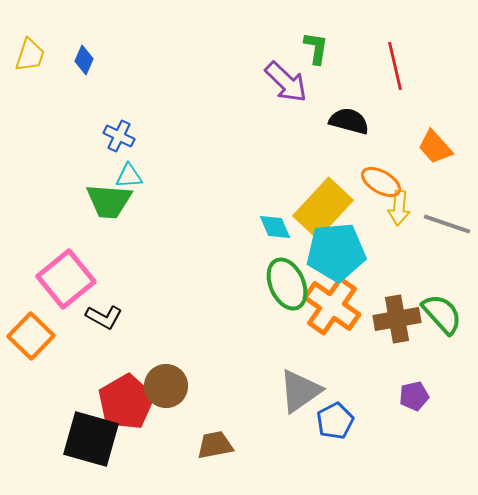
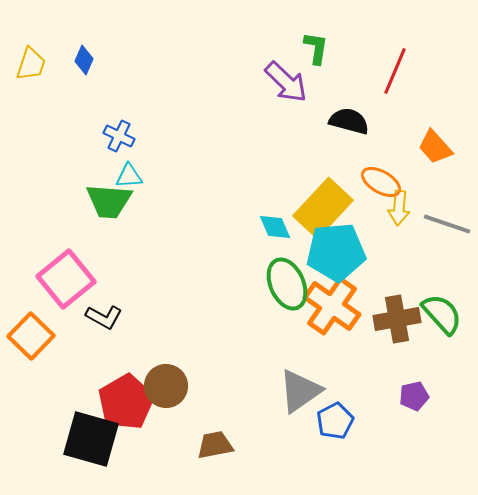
yellow trapezoid: moved 1 px right, 9 px down
red line: moved 5 px down; rotated 36 degrees clockwise
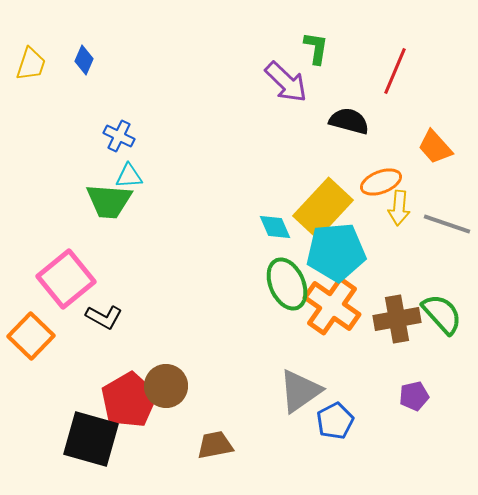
orange ellipse: rotated 51 degrees counterclockwise
red pentagon: moved 3 px right, 2 px up
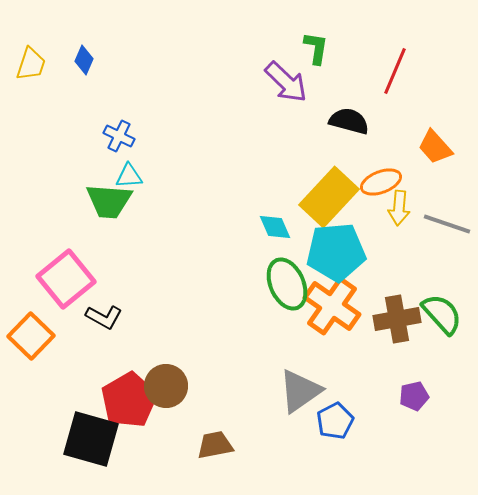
yellow rectangle: moved 6 px right, 11 px up
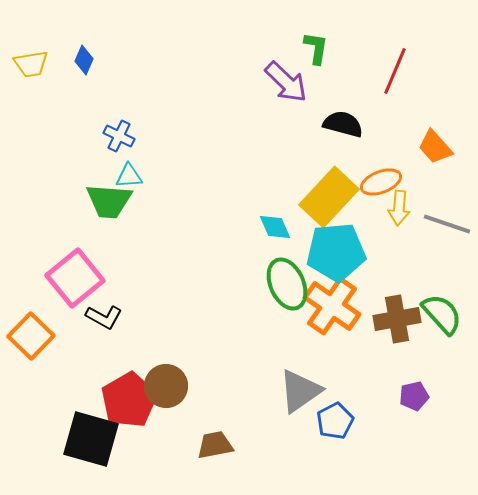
yellow trapezoid: rotated 63 degrees clockwise
black semicircle: moved 6 px left, 3 px down
pink square: moved 9 px right, 1 px up
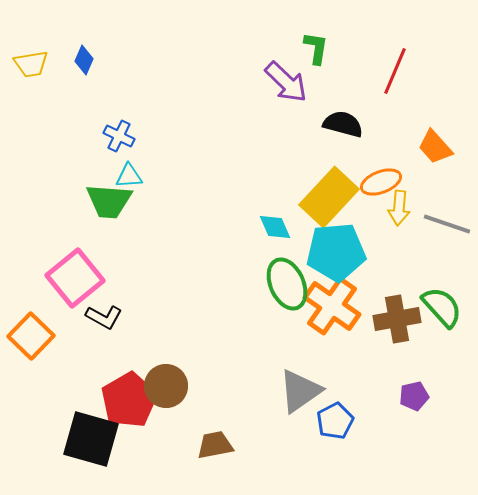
green semicircle: moved 7 px up
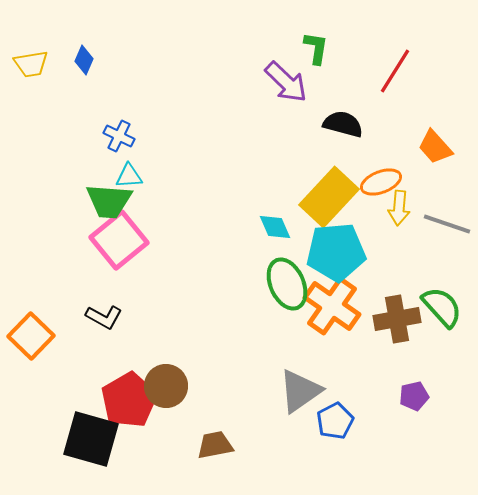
red line: rotated 9 degrees clockwise
pink square: moved 44 px right, 38 px up
